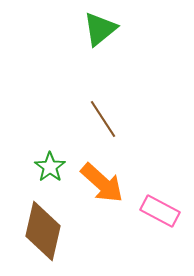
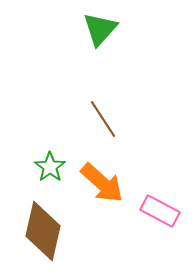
green triangle: rotated 9 degrees counterclockwise
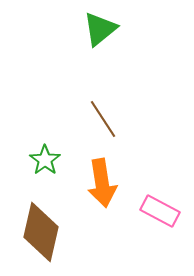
green triangle: rotated 9 degrees clockwise
green star: moved 5 px left, 7 px up
orange arrow: rotated 39 degrees clockwise
brown diamond: moved 2 px left, 1 px down
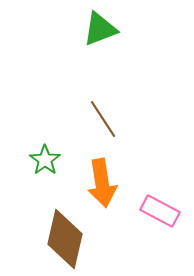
green triangle: rotated 18 degrees clockwise
brown diamond: moved 24 px right, 7 px down
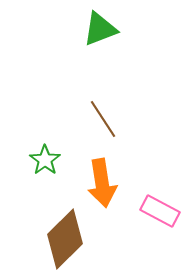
brown diamond: rotated 32 degrees clockwise
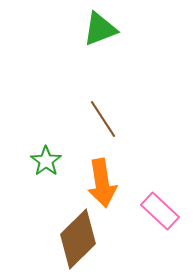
green star: moved 1 px right, 1 px down
pink rectangle: rotated 15 degrees clockwise
brown diamond: moved 13 px right
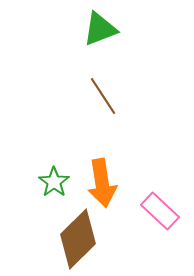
brown line: moved 23 px up
green star: moved 8 px right, 21 px down
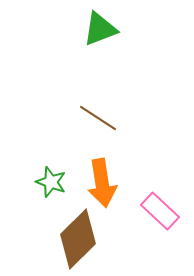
brown line: moved 5 px left, 22 px down; rotated 24 degrees counterclockwise
green star: moved 3 px left; rotated 16 degrees counterclockwise
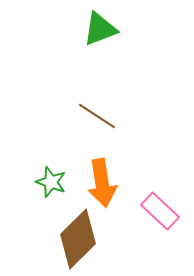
brown line: moved 1 px left, 2 px up
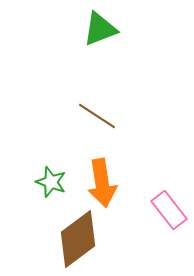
pink rectangle: moved 9 px right, 1 px up; rotated 9 degrees clockwise
brown diamond: rotated 8 degrees clockwise
